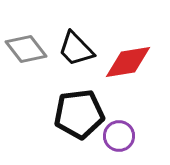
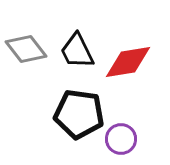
black trapezoid: moved 1 px right, 2 px down; rotated 18 degrees clockwise
black pentagon: rotated 15 degrees clockwise
purple circle: moved 2 px right, 3 px down
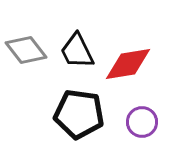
gray diamond: moved 1 px down
red diamond: moved 2 px down
purple circle: moved 21 px right, 17 px up
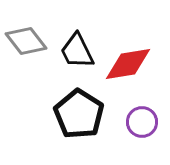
gray diamond: moved 9 px up
black pentagon: rotated 24 degrees clockwise
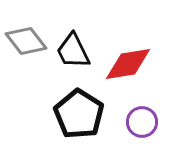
black trapezoid: moved 4 px left
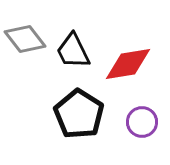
gray diamond: moved 1 px left, 2 px up
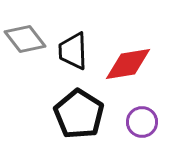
black trapezoid: rotated 24 degrees clockwise
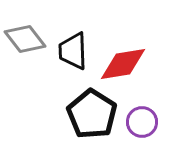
red diamond: moved 5 px left
black pentagon: moved 13 px right
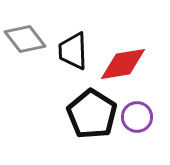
purple circle: moved 5 px left, 5 px up
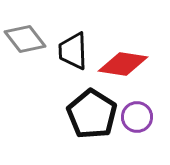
red diamond: rotated 18 degrees clockwise
